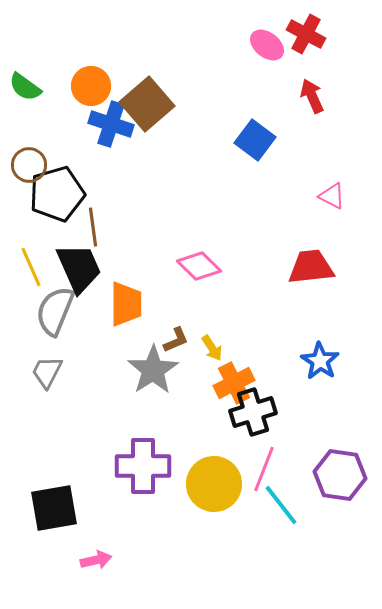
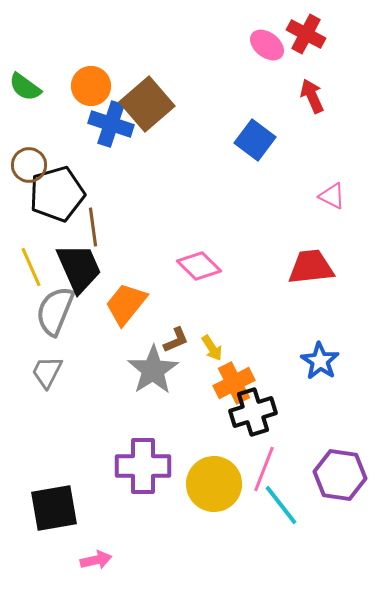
orange trapezoid: rotated 141 degrees counterclockwise
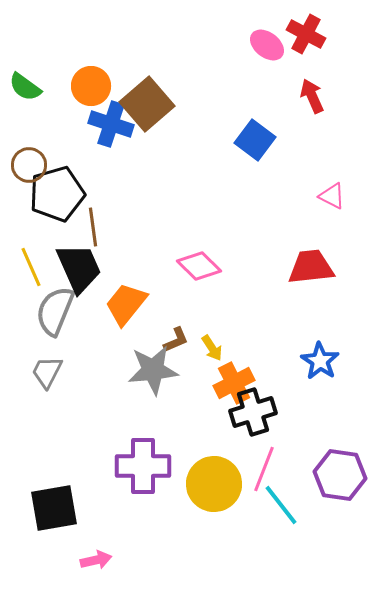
gray star: rotated 27 degrees clockwise
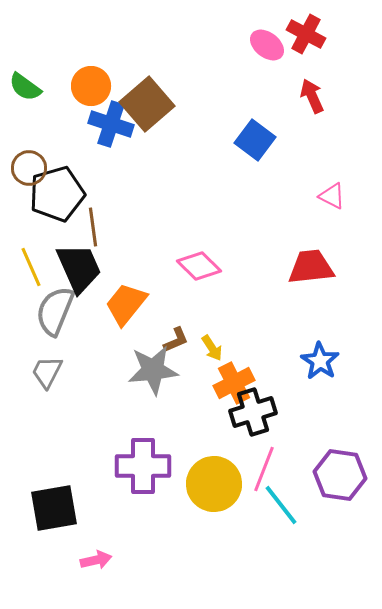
brown circle: moved 3 px down
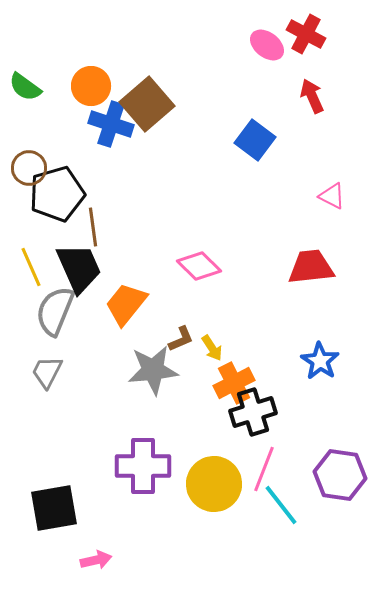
brown L-shape: moved 5 px right, 1 px up
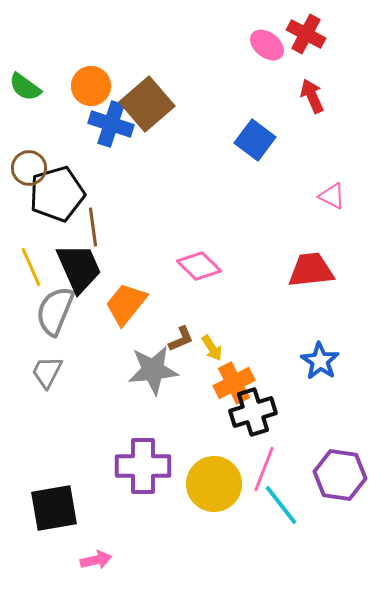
red trapezoid: moved 3 px down
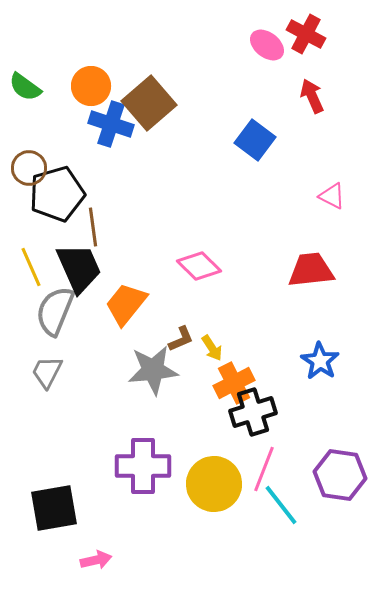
brown square: moved 2 px right, 1 px up
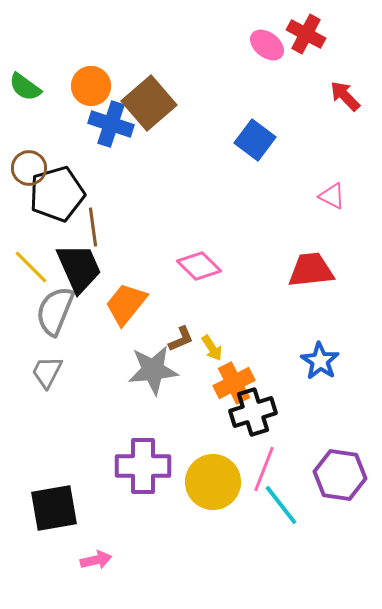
red arrow: moved 33 px right; rotated 20 degrees counterclockwise
yellow line: rotated 21 degrees counterclockwise
yellow circle: moved 1 px left, 2 px up
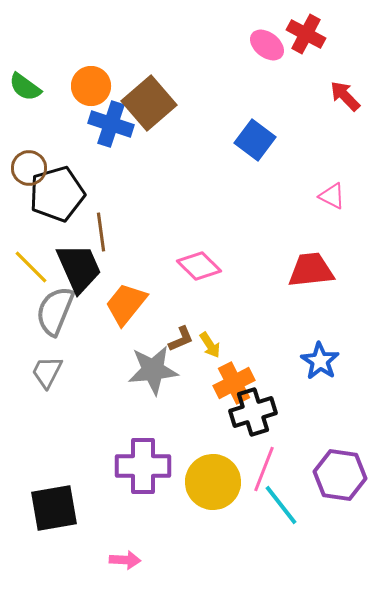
brown line: moved 8 px right, 5 px down
yellow arrow: moved 2 px left, 3 px up
pink arrow: moved 29 px right; rotated 16 degrees clockwise
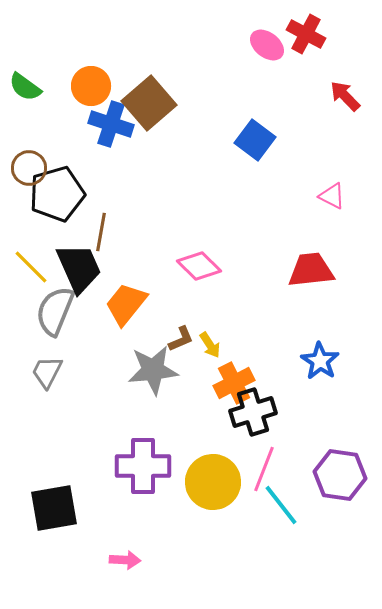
brown line: rotated 18 degrees clockwise
